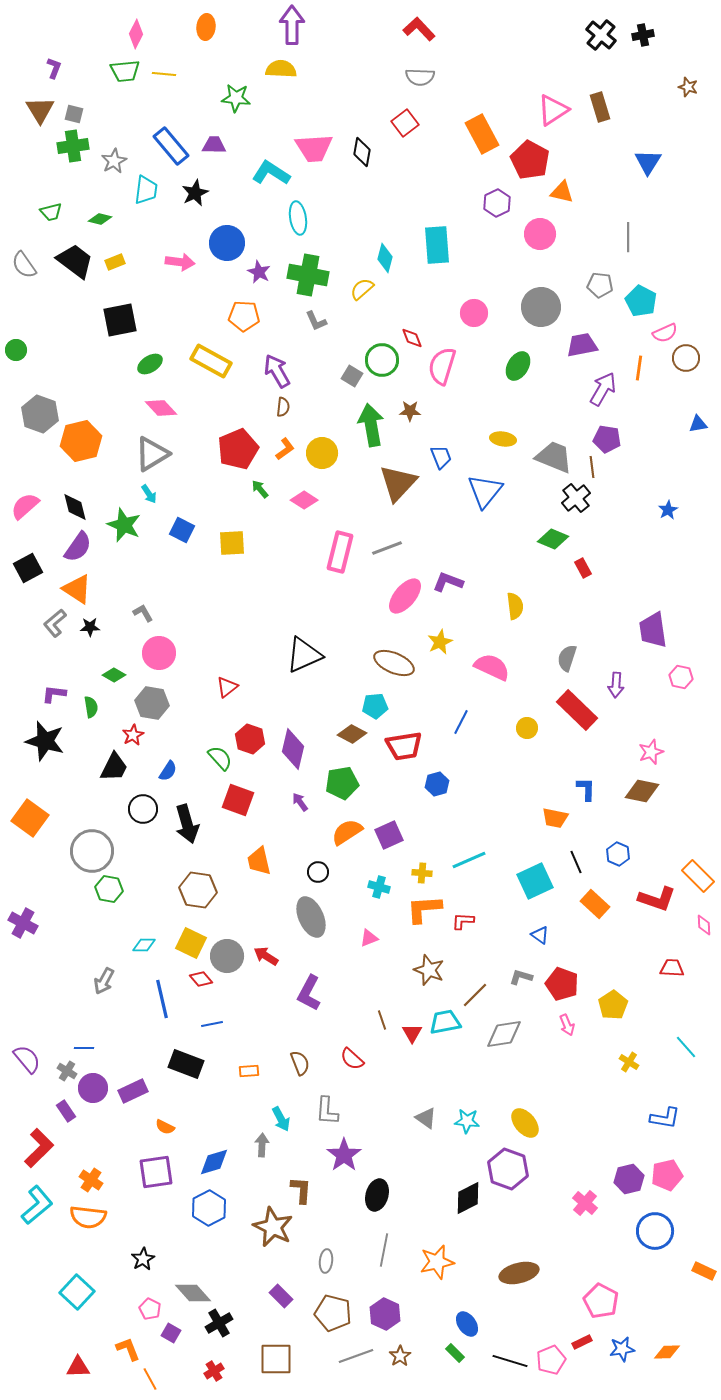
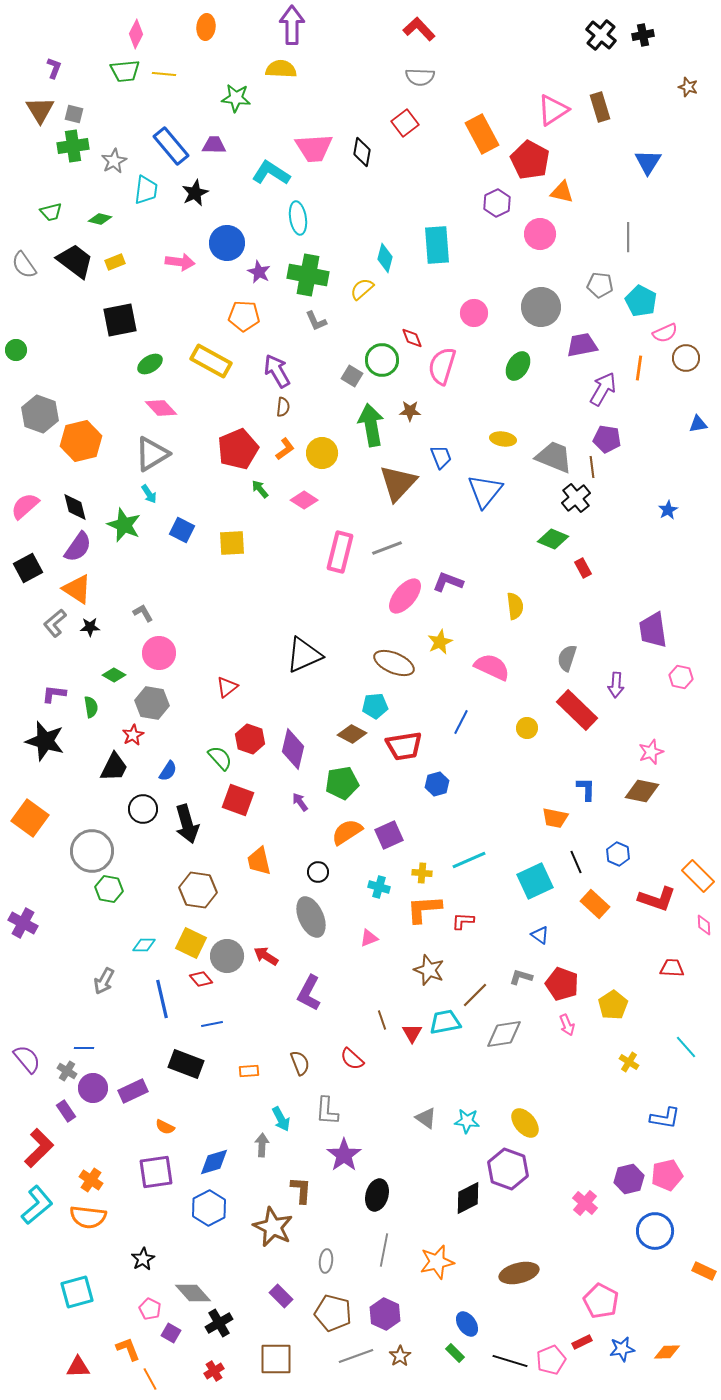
cyan square at (77, 1292): rotated 32 degrees clockwise
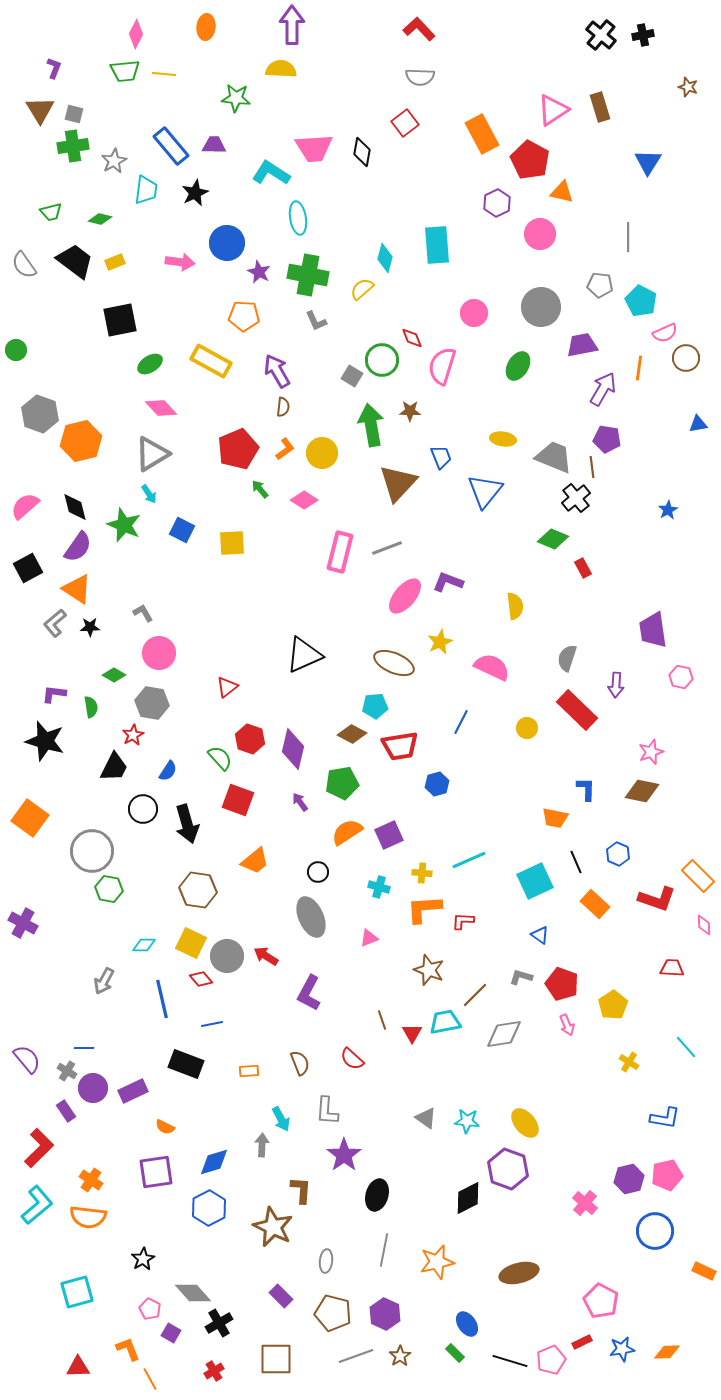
red trapezoid at (404, 746): moved 4 px left
orange trapezoid at (259, 861): moved 4 px left; rotated 116 degrees counterclockwise
